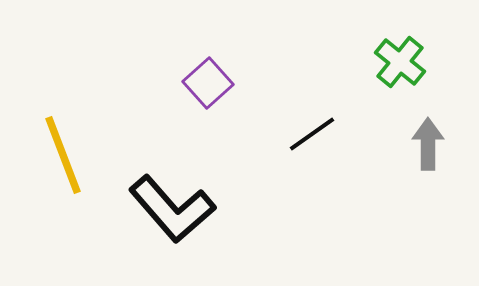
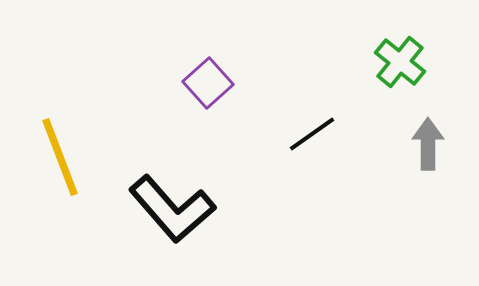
yellow line: moved 3 px left, 2 px down
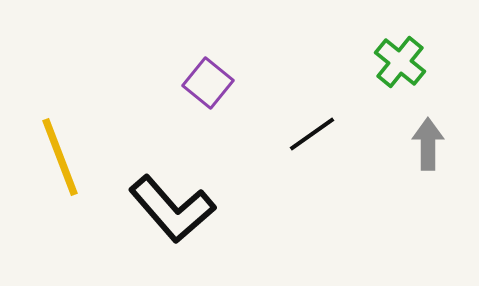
purple square: rotated 9 degrees counterclockwise
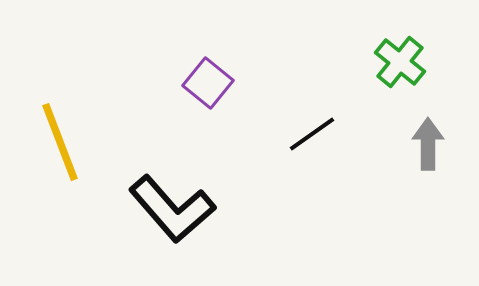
yellow line: moved 15 px up
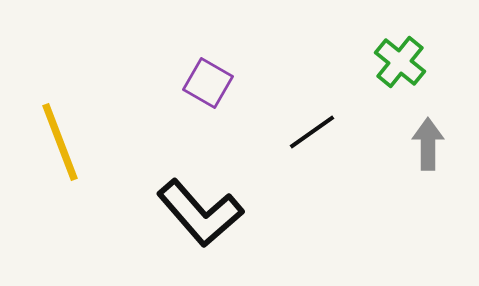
purple square: rotated 9 degrees counterclockwise
black line: moved 2 px up
black L-shape: moved 28 px right, 4 px down
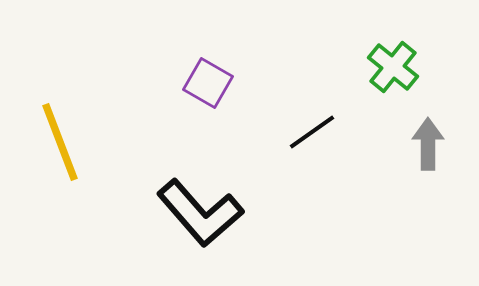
green cross: moved 7 px left, 5 px down
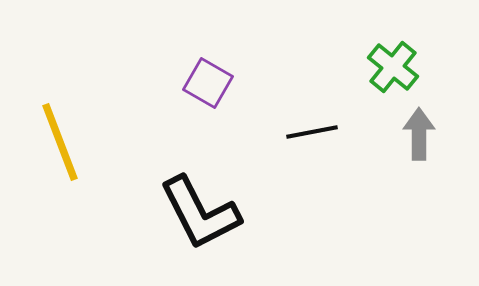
black line: rotated 24 degrees clockwise
gray arrow: moved 9 px left, 10 px up
black L-shape: rotated 14 degrees clockwise
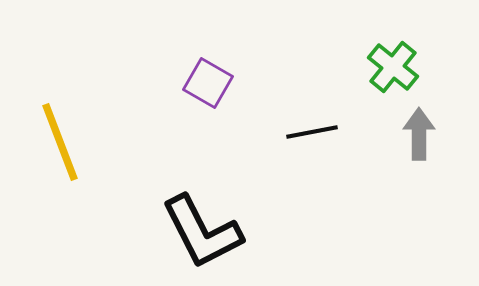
black L-shape: moved 2 px right, 19 px down
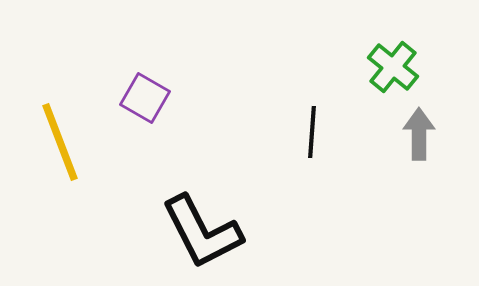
purple square: moved 63 px left, 15 px down
black line: rotated 75 degrees counterclockwise
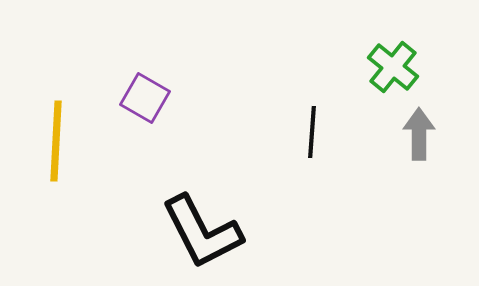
yellow line: moved 4 px left, 1 px up; rotated 24 degrees clockwise
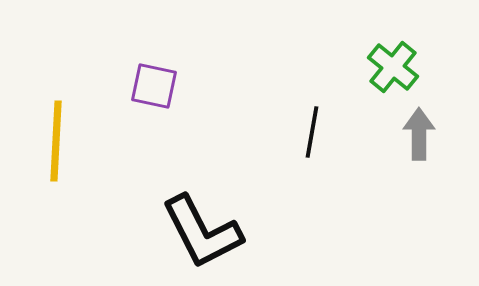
purple square: moved 9 px right, 12 px up; rotated 18 degrees counterclockwise
black line: rotated 6 degrees clockwise
